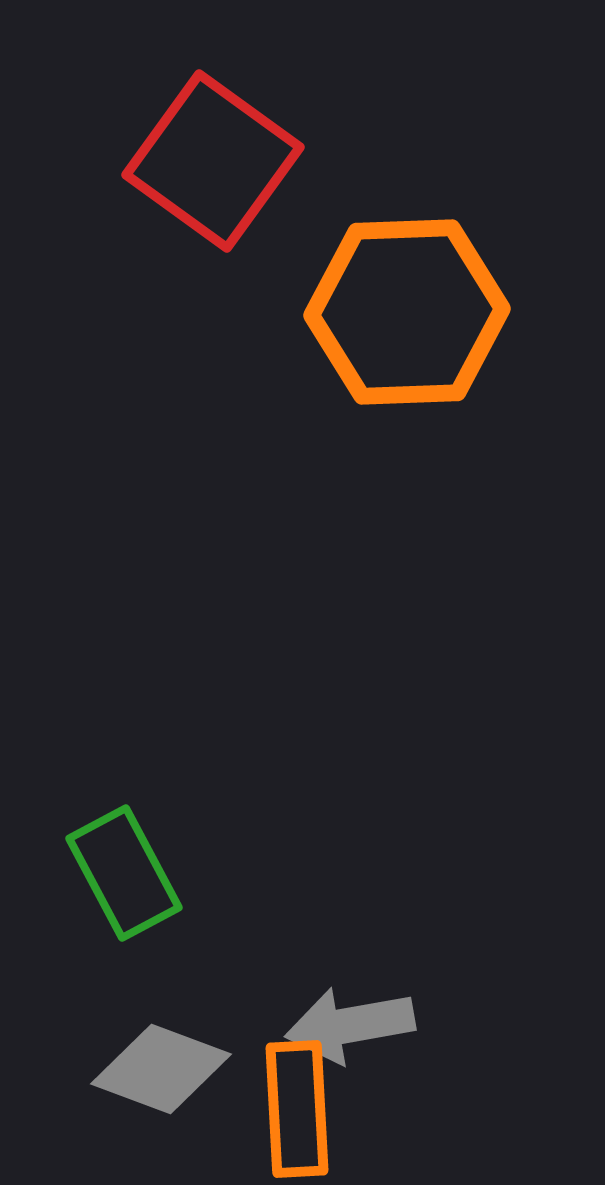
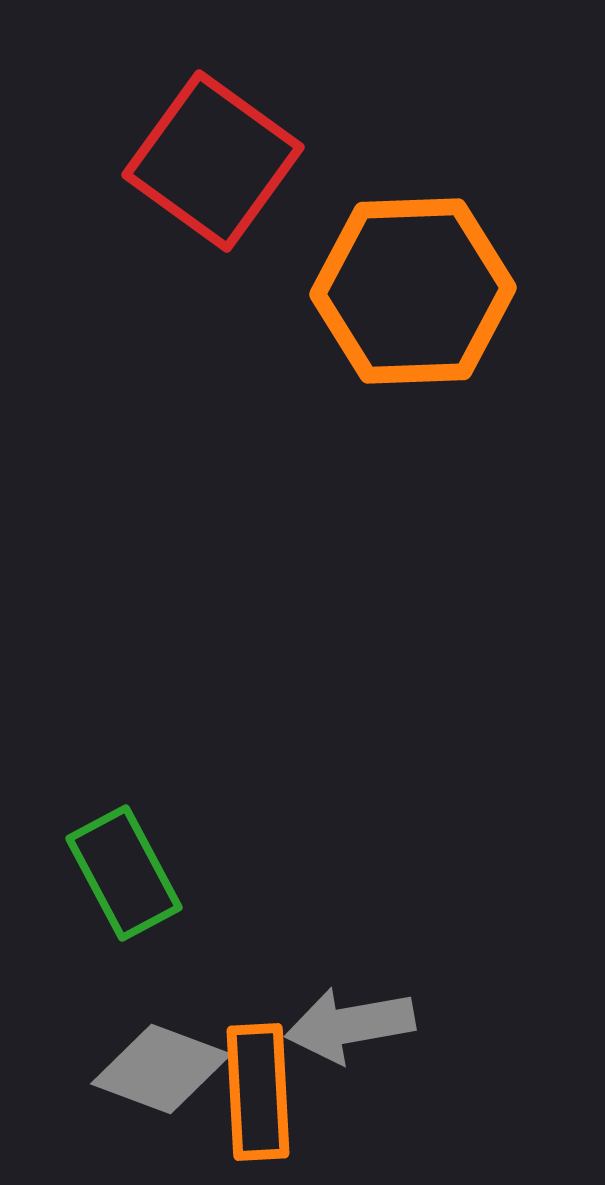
orange hexagon: moved 6 px right, 21 px up
orange rectangle: moved 39 px left, 17 px up
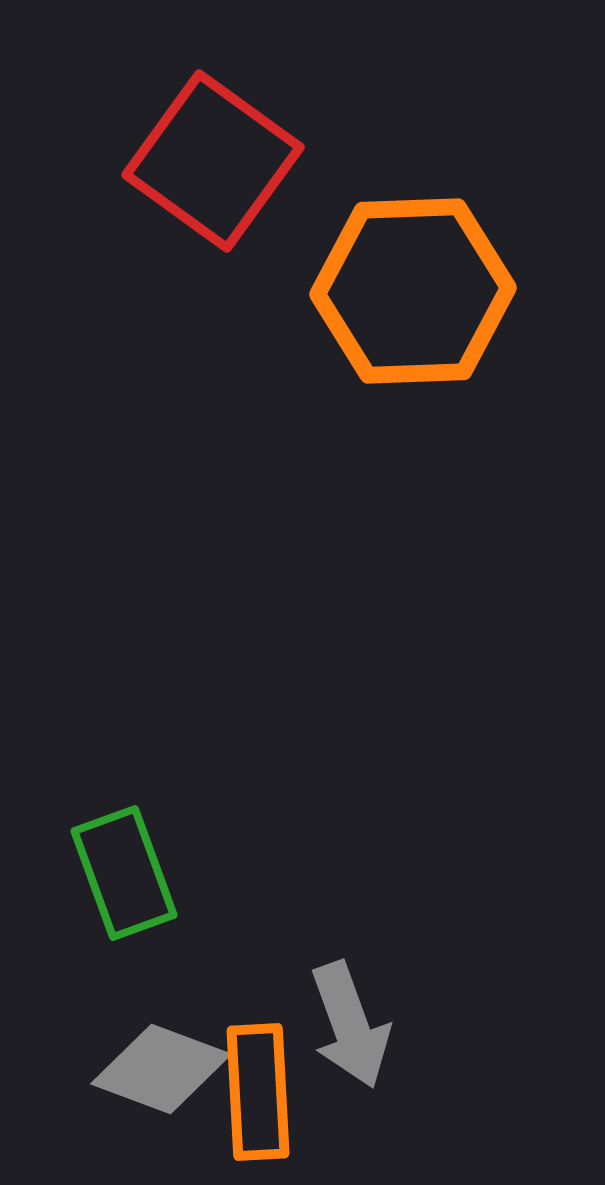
green rectangle: rotated 8 degrees clockwise
gray arrow: rotated 100 degrees counterclockwise
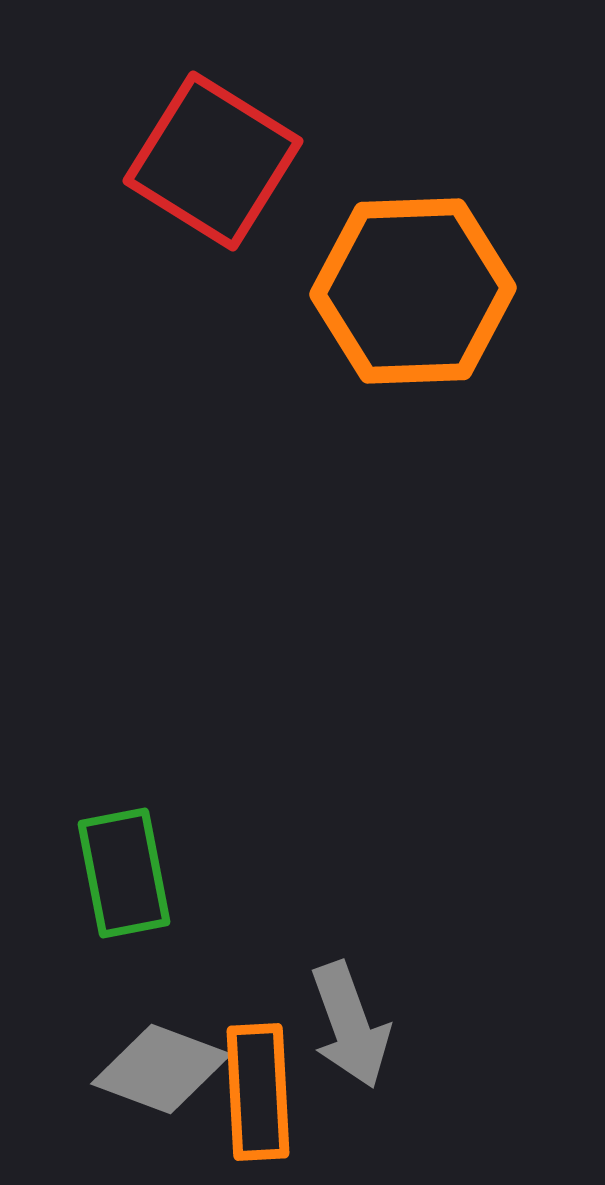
red square: rotated 4 degrees counterclockwise
green rectangle: rotated 9 degrees clockwise
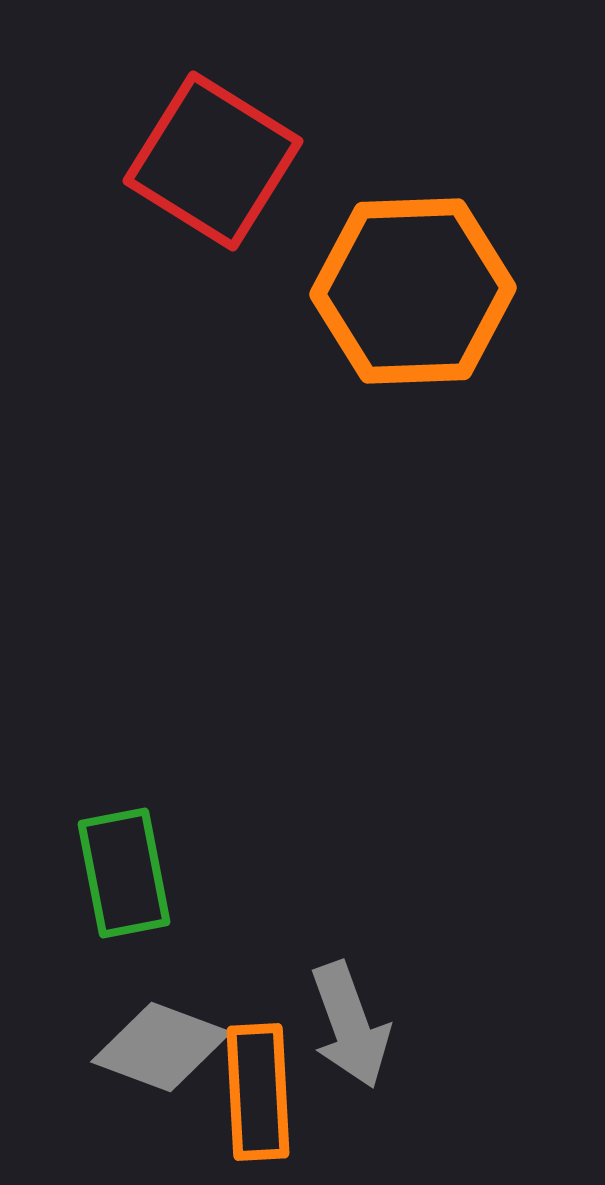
gray diamond: moved 22 px up
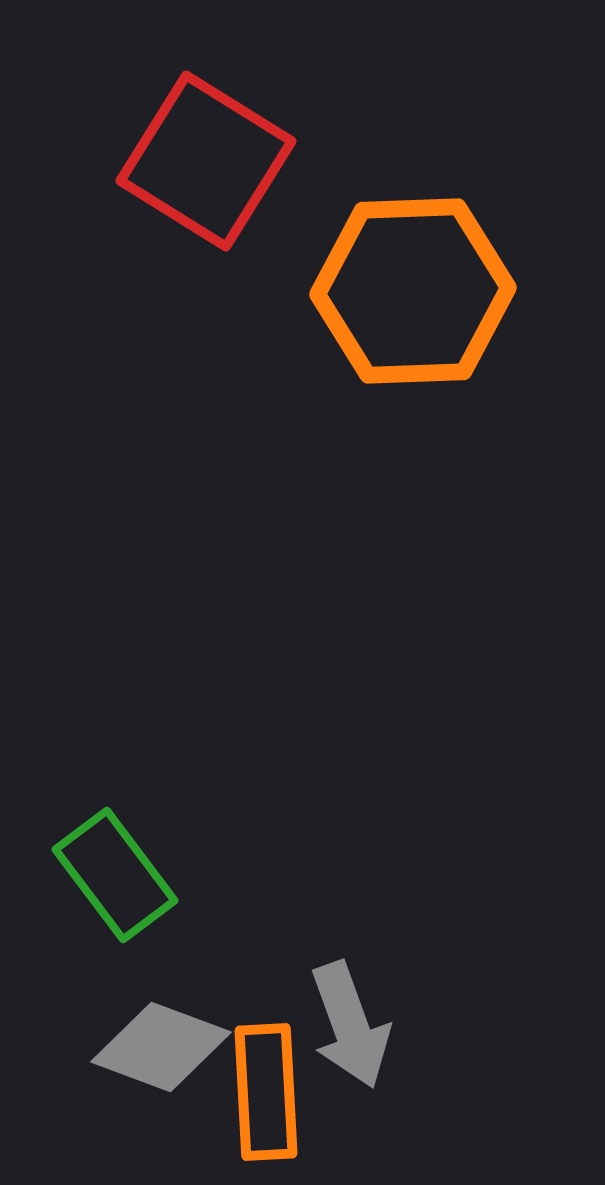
red square: moved 7 px left
green rectangle: moved 9 px left, 2 px down; rotated 26 degrees counterclockwise
orange rectangle: moved 8 px right
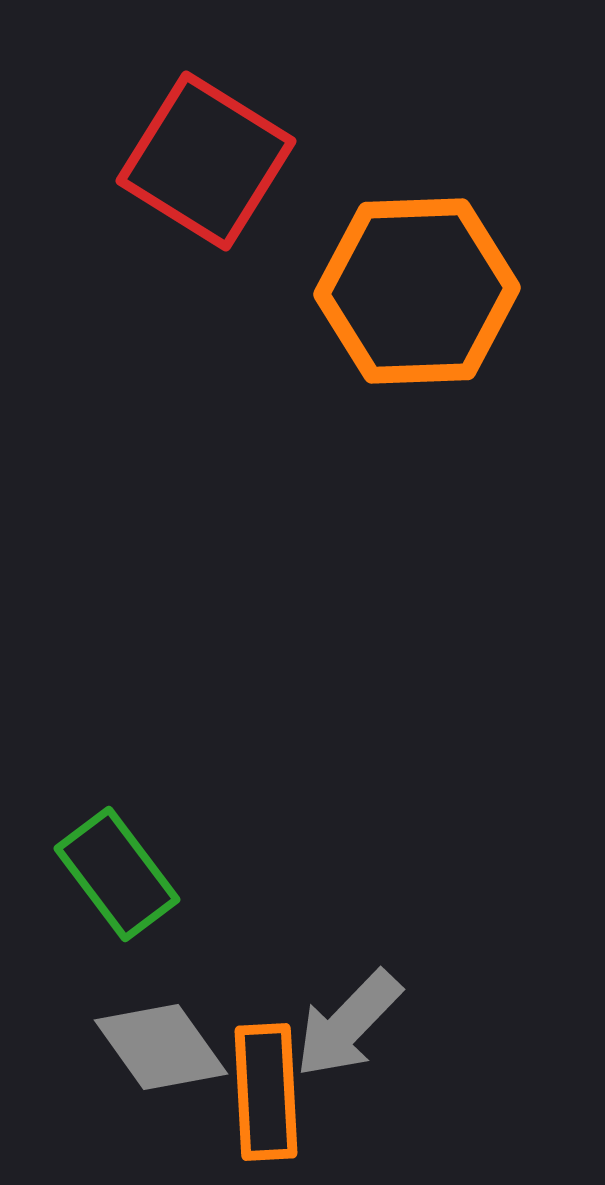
orange hexagon: moved 4 px right
green rectangle: moved 2 px right, 1 px up
gray arrow: moved 2 px left, 1 px up; rotated 64 degrees clockwise
gray diamond: rotated 34 degrees clockwise
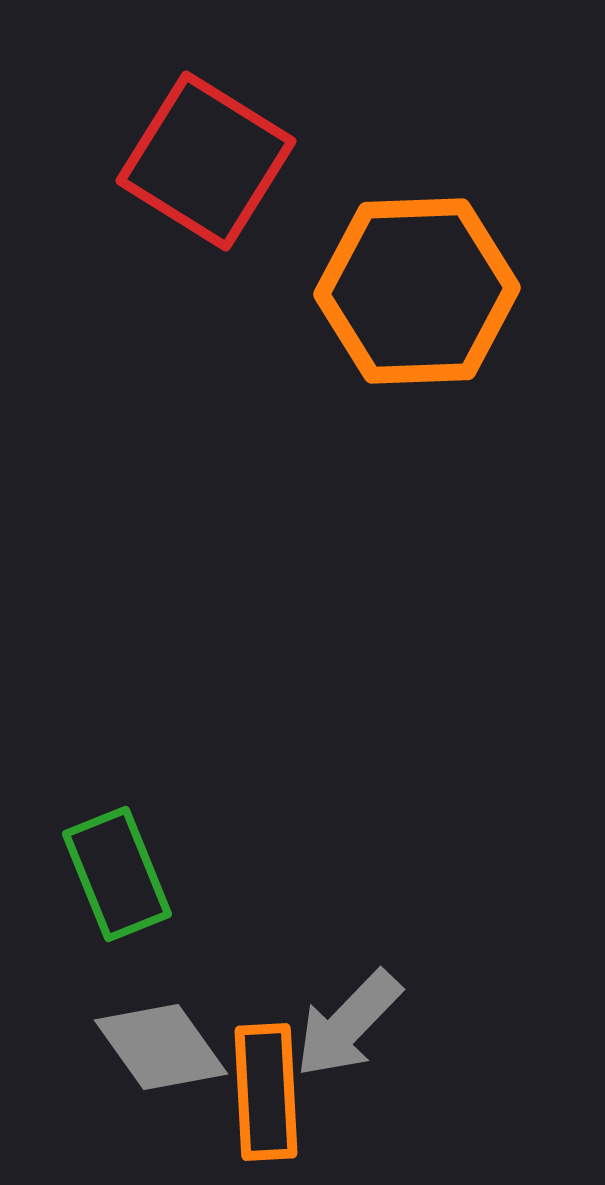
green rectangle: rotated 15 degrees clockwise
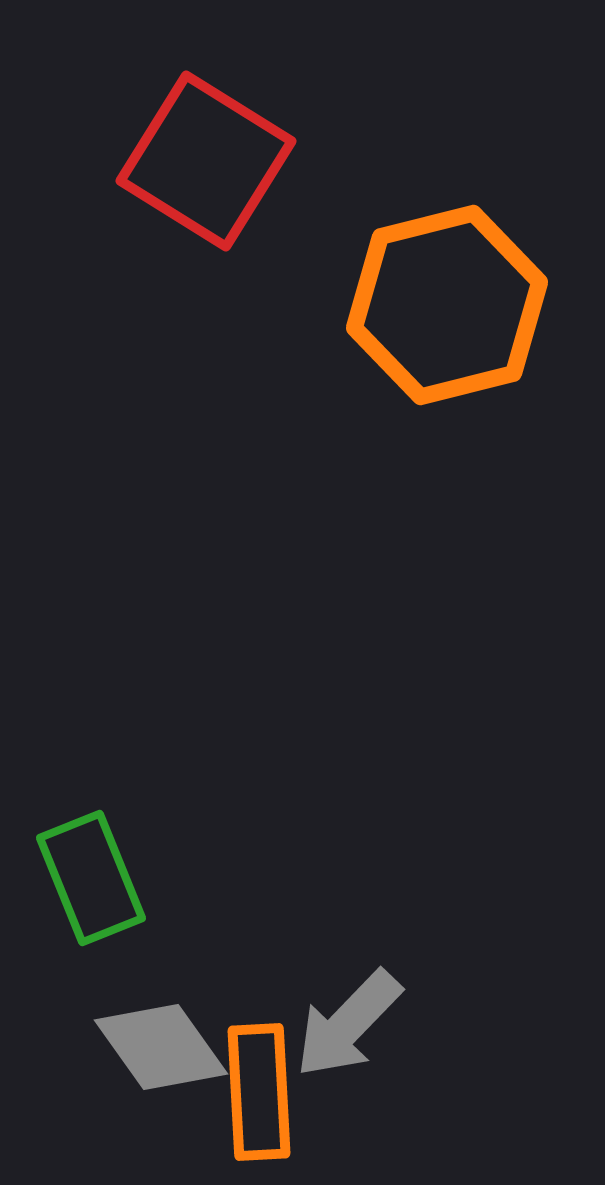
orange hexagon: moved 30 px right, 14 px down; rotated 12 degrees counterclockwise
green rectangle: moved 26 px left, 4 px down
orange rectangle: moved 7 px left
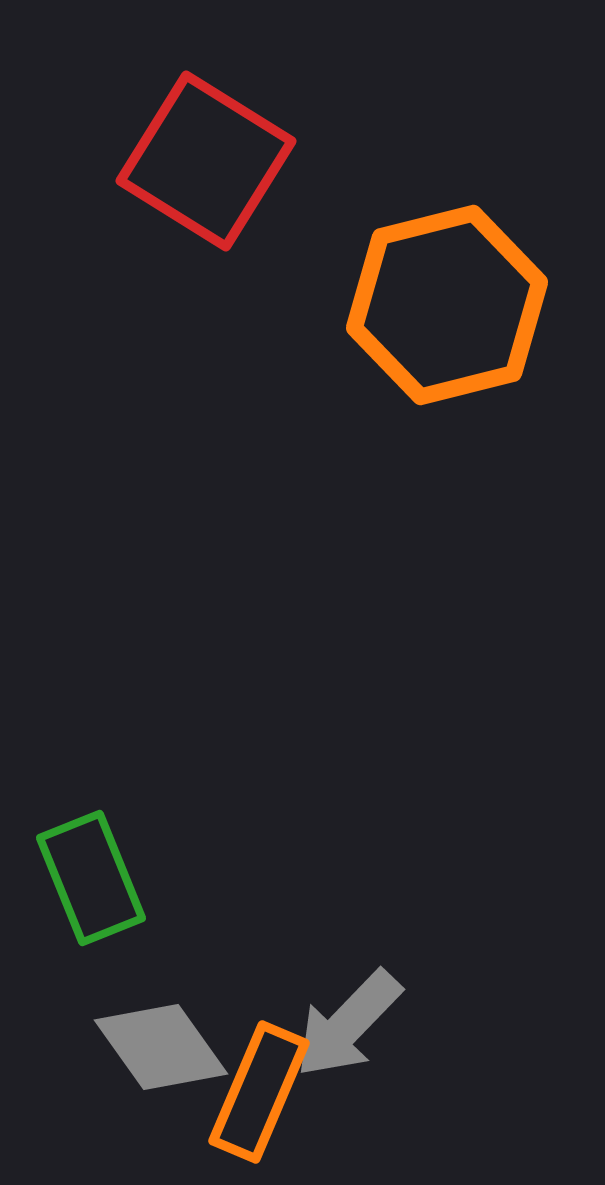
orange rectangle: rotated 26 degrees clockwise
